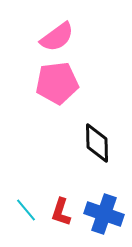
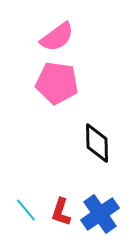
pink pentagon: rotated 15 degrees clockwise
blue cross: moved 4 px left; rotated 36 degrees clockwise
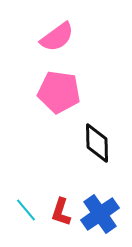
pink pentagon: moved 2 px right, 9 px down
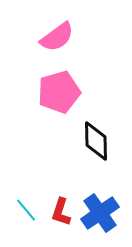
pink pentagon: rotated 24 degrees counterclockwise
black diamond: moved 1 px left, 2 px up
blue cross: moved 1 px up
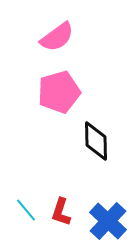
blue cross: moved 8 px right, 8 px down; rotated 12 degrees counterclockwise
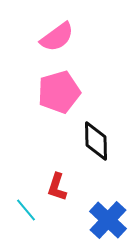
red L-shape: moved 4 px left, 25 px up
blue cross: moved 1 px up
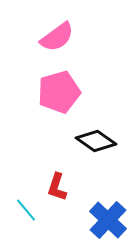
black diamond: rotated 54 degrees counterclockwise
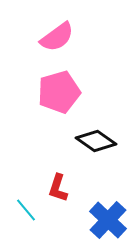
red L-shape: moved 1 px right, 1 px down
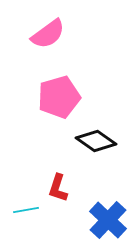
pink semicircle: moved 9 px left, 3 px up
pink pentagon: moved 5 px down
cyan line: rotated 60 degrees counterclockwise
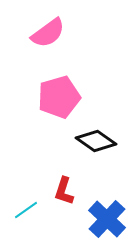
pink semicircle: moved 1 px up
red L-shape: moved 6 px right, 3 px down
cyan line: rotated 25 degrees counterclockwise
blue cross: moved 1 px left, 1 px up
